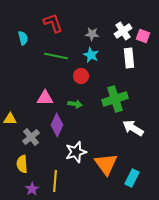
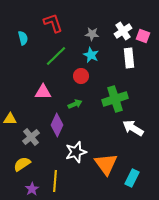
green line: rotated 55 degrees counterclockwise
pink triangle: moved 2 px left, 6 px up
green arrow: rotated 32 degrees counterclockwise
yellow semicircle: rotated 60 degrees clockwise
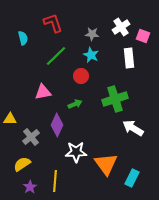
white cross: moved 2 px left, 4 px up
pink triangle: rotated 12 degrees counterclockwise
white star: rotated 15 degrees clockwise
purple star: moved 2 px left, 2 px up
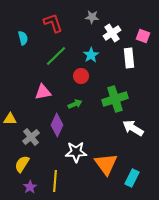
white cross: moved 9 px left, 6 px down
gray star: moved 17 px up
cyan star: rotated 14 degrees clockwise
yellow semicircle: rotated 24 degrees counterclockwise
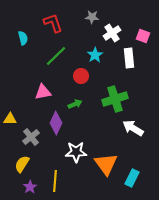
cyan star: moved 4 px right
purple diamond: moved 1 px left, 2 px up
